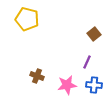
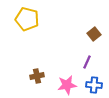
brown cross: rotated 32 degrees counterclockwise
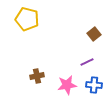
purple line: rotated 40 degrees clockwise
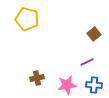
brown cross: moved 2 px down
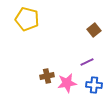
brown square: moved 4 px up
brown cross: moved 10 px right, 2 px up
pink star: moved 2 px up
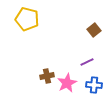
pink star: rotated 18 degrees counterclockwise
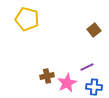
purple line: moved 5 px down
blue cross: moved 2 px down
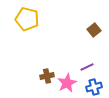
blue cross: rotated 21 degrees counterclockwise
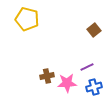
pink star: rotated 24 degrees clockwise
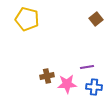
brown square: moved 2 px right, 11 px up
purple line: rotated 16 degrees clockwise
pink star: moved 1 px down
blue cross: rotated 21 degrees clockwise
